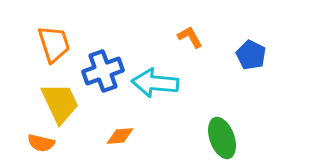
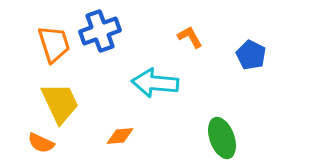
blue cross: moved 3 px left, 40 px up
orange semicircle: rotated 12 degrees clockwise
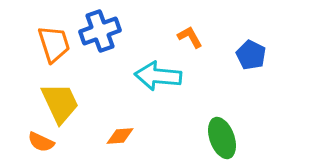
cyan arrow: moved 3 px right, 7 px up
orange semicircle: moved 1 px up
